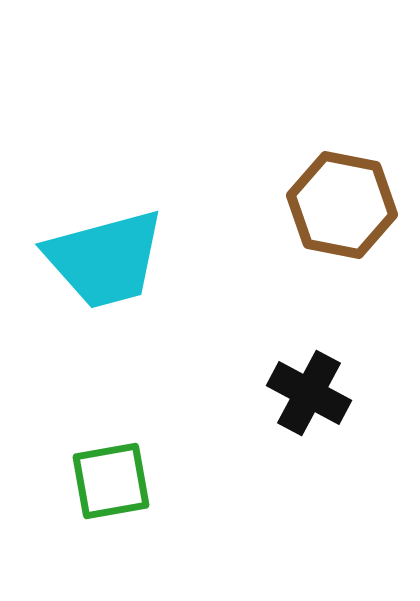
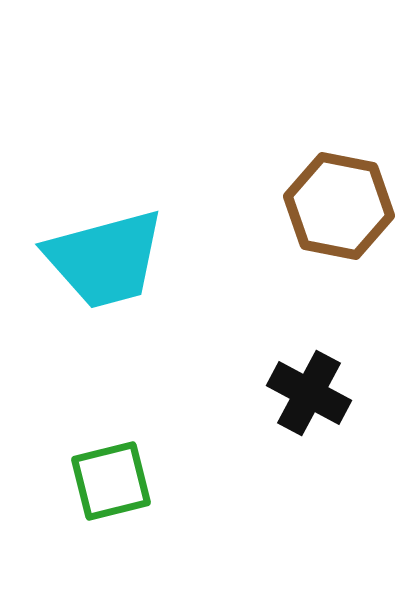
brown hexagon: moved 3 px left, 1 px down
green square: rotated 4 degrees counterclockwise
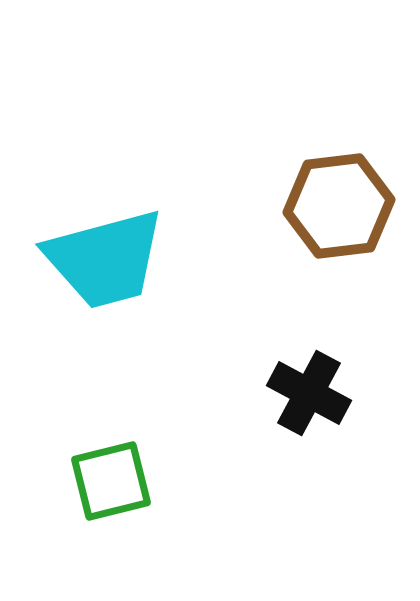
brown hexagon: rotated 18 degrees counterclockwise
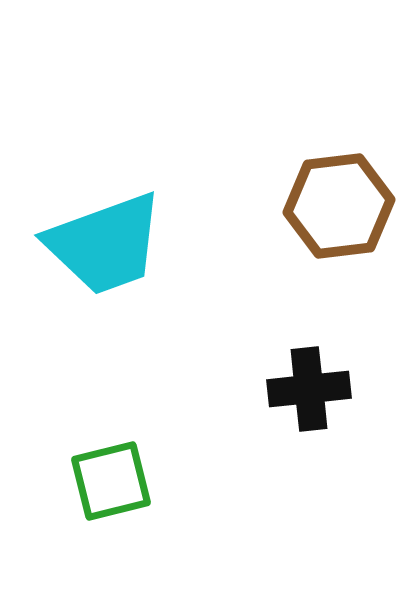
cyan trapezoid: moved 15 px up; rotated 5 degrees counterclockwise
black cross: moved 4 px up; rotated 34 degrees counterclockwise
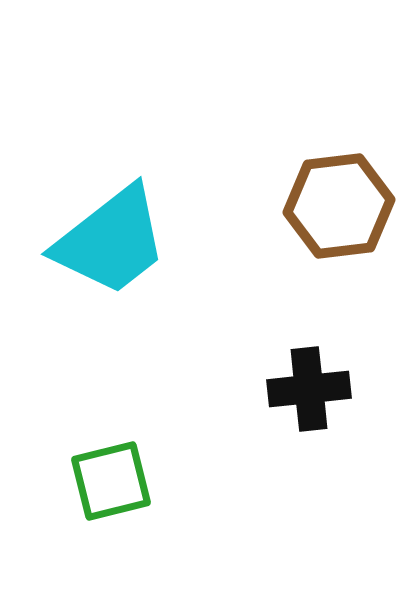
cyan trapezoid: moved 6 px right, 3 px up; rotated 18 degrees counterclockwise
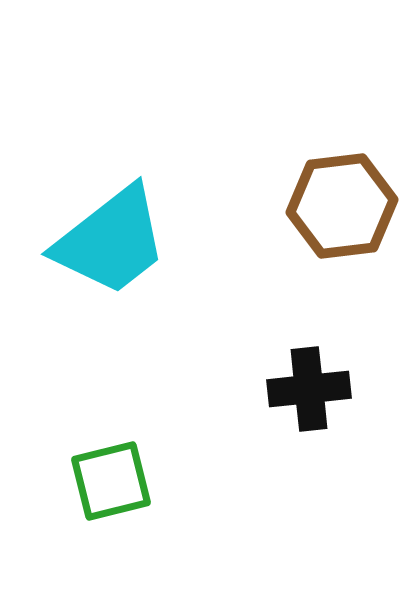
brown hexagon: moved 3 px right
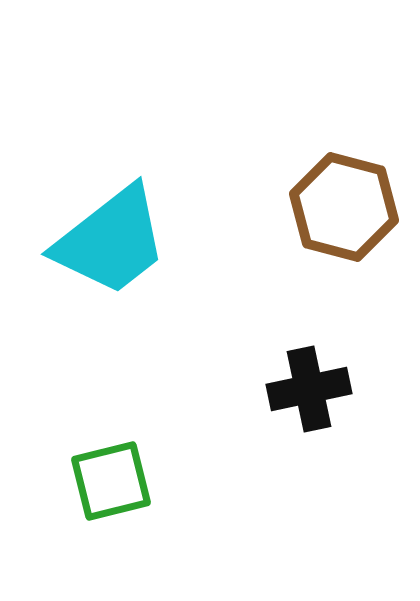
brown hexagon: moved 2 px right, 1 px down; rotated 22 degrees clockwise
black cross: rotated 6 degrees counterclockwise
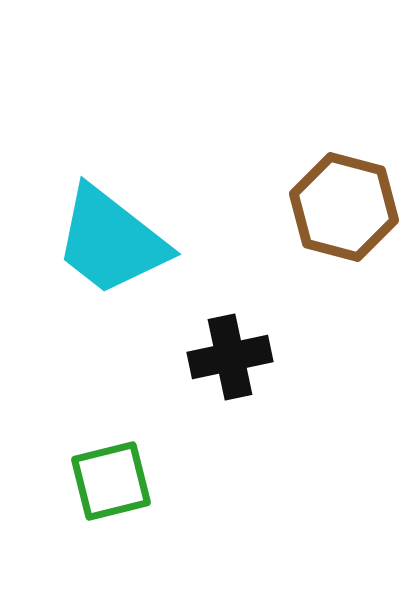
cyan trapezoid: rotated 76 degrees clockwise
black cross: moved 79 px left, 32 px up
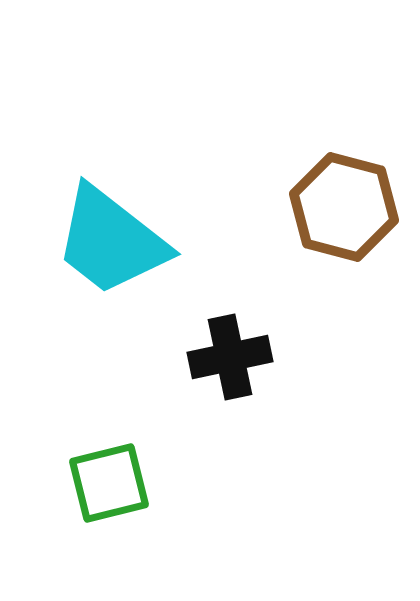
green square: moved 2 px left, 2 px down
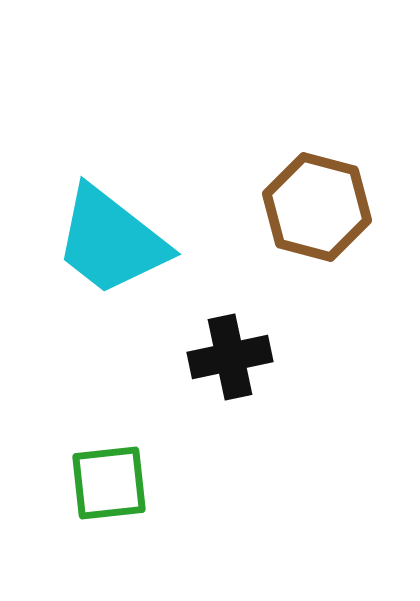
brown hexagon: moved 27 px left
green square: rotated 8 degrees clockwise
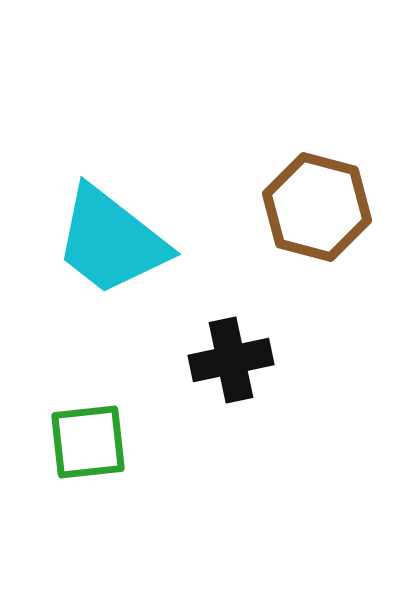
black cross: moved 1 px right, 3 px down
green square: moved 21 px left, 41 px up
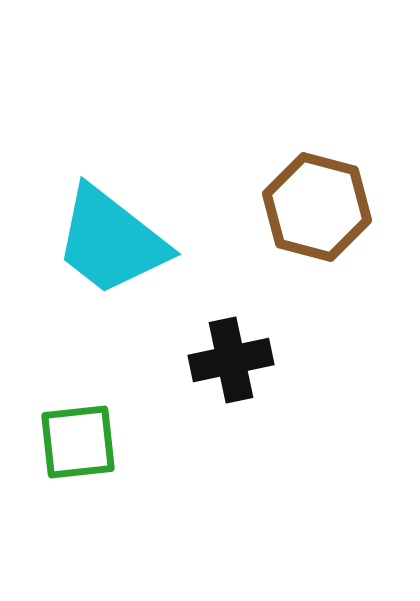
green square: moved 10 px left
